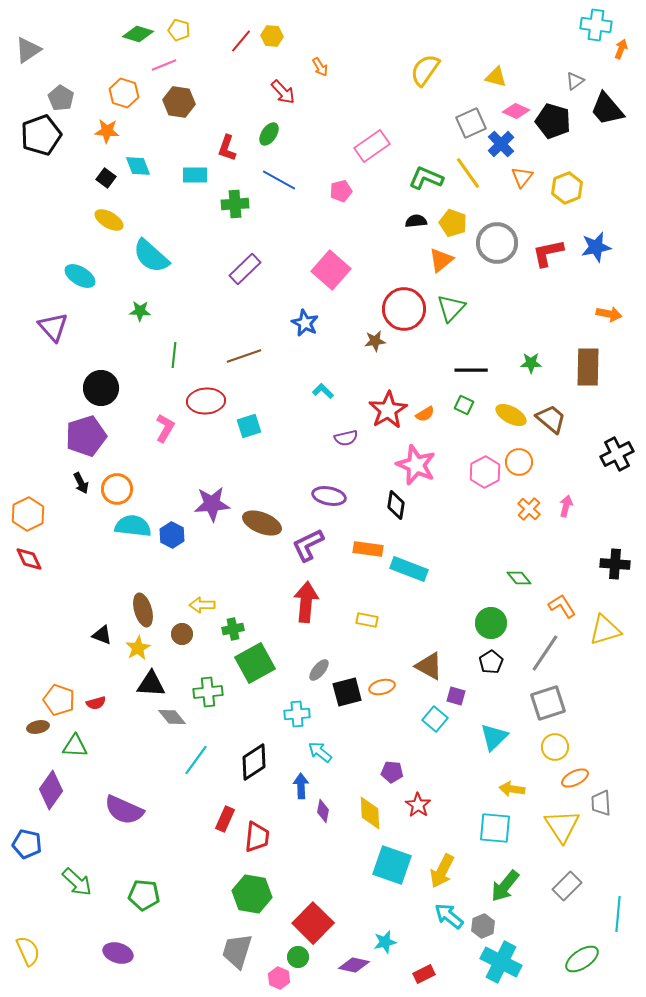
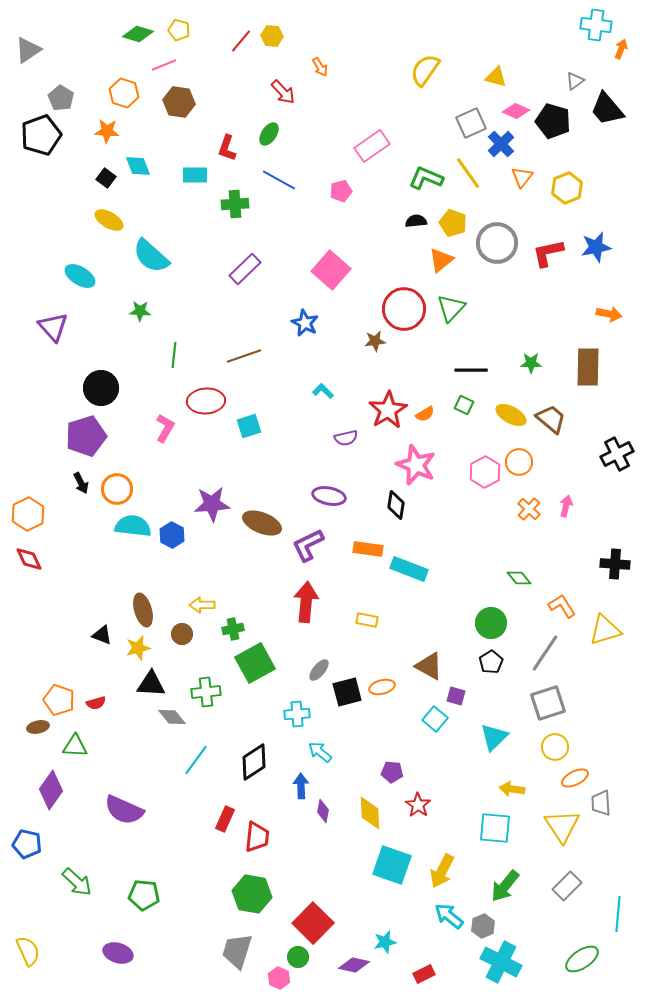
yellow star at (138, 648): rotated 15 degrees clockwise
green cross at (208, 692): moved 2 px left
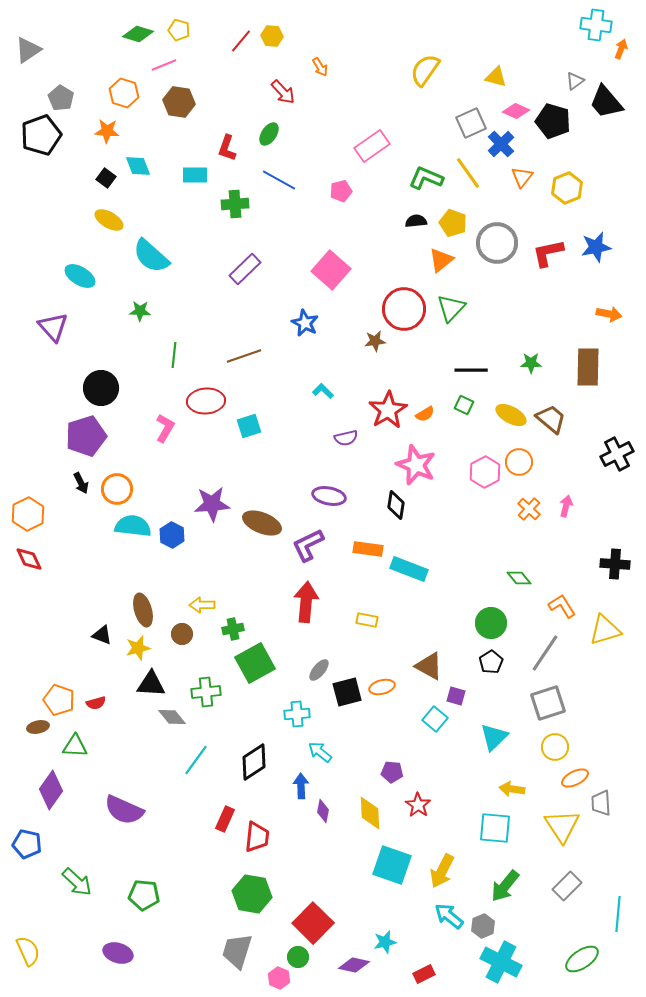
black trapezoid at (607, 109): moved 1 px left, 7 px up
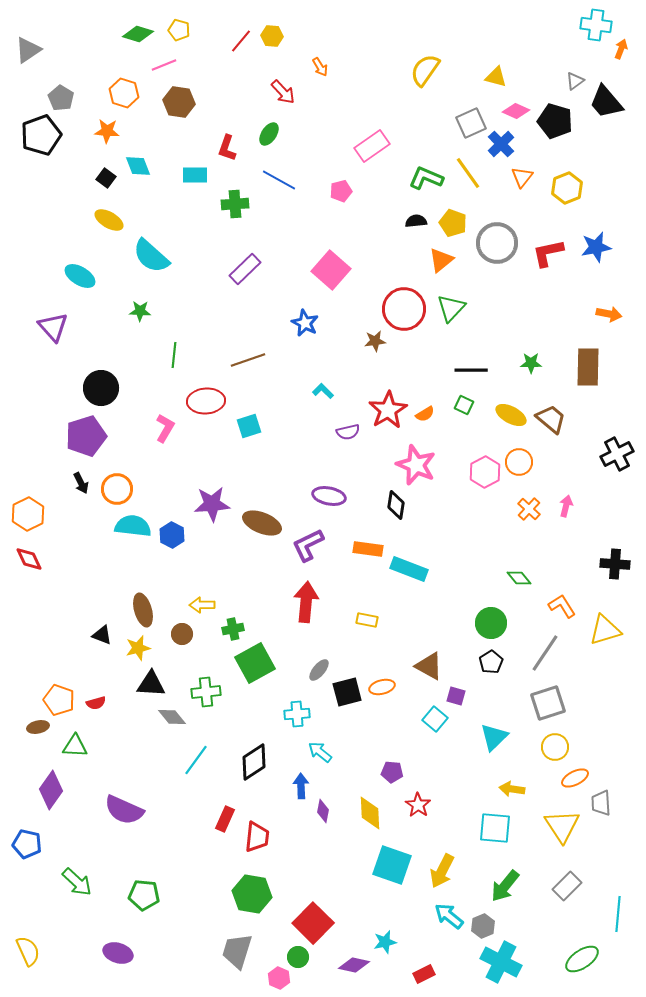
black pentagon at (553, 121): moved 2 px right
brown line at (244, 356): moved 4 px right, 4 px down
purple semicircle at (346, 438): moved 2 px right, 6 px up
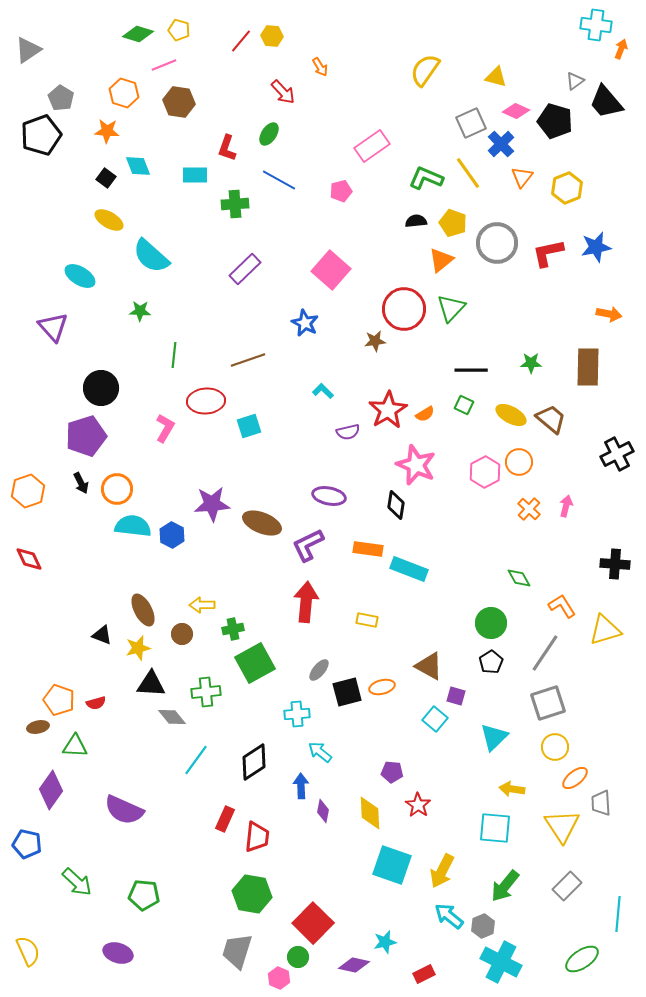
orange hexagon at (28, 514): moved 23 px up; rotated 8 degrees clockwise
green diamond at (519, 578): rotated 10 degrees clockwise
brown ellipse at (143, 610): rotated 12 degrees counterclockwise
orange ellipse at (575, 778): rotated 12 degrees counterclockwise
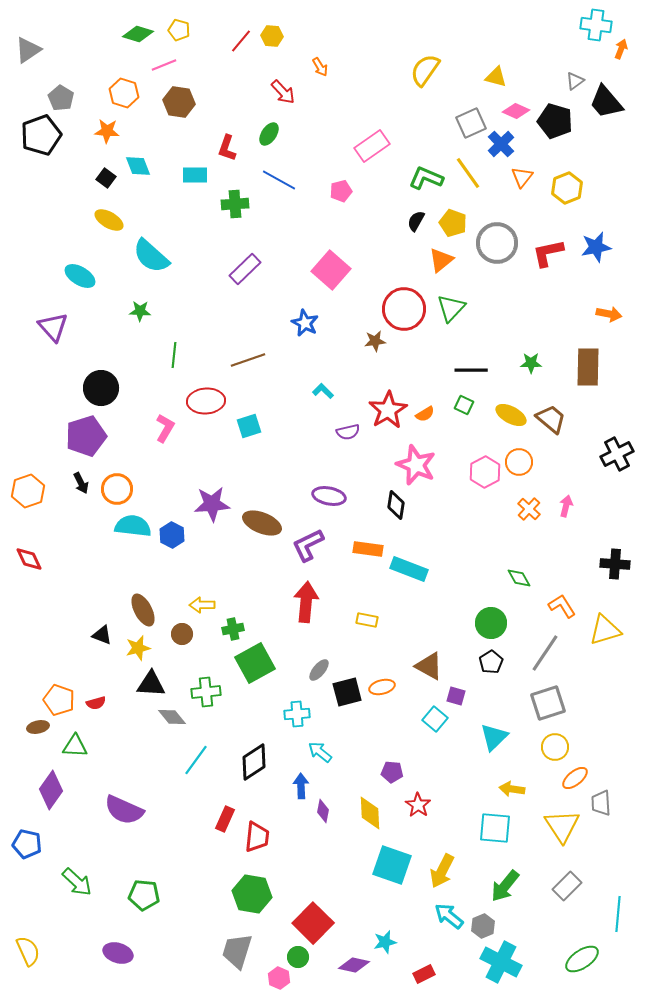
black semicircle at (416, 221): rotated 55 degrees counterclockwise
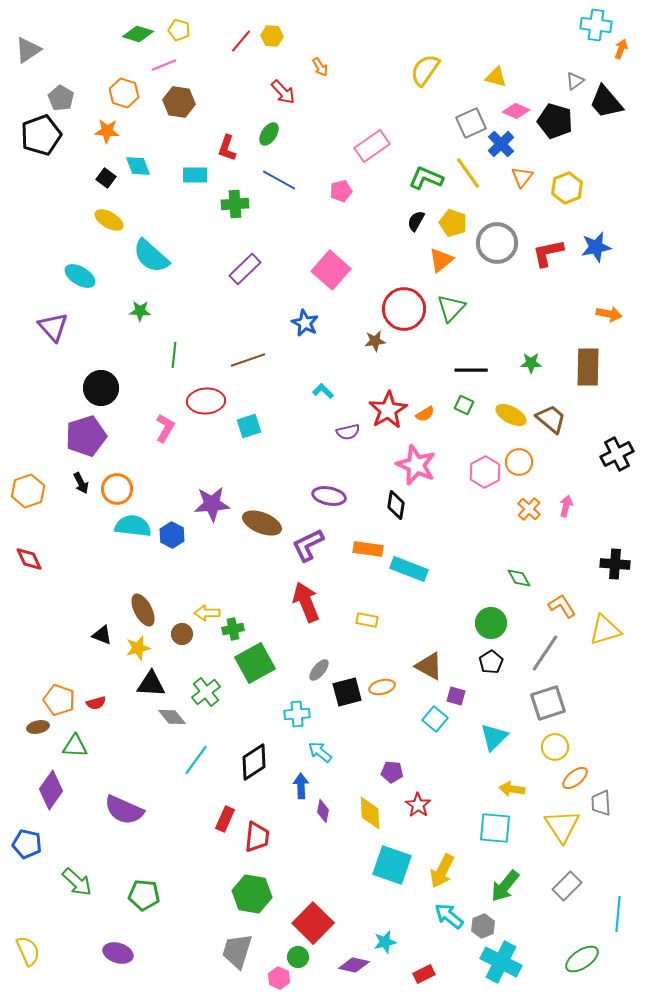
red arrow at (306, 602): rotated 27 degrees counterclockwise
yellow arrow at (202, 605): moved 5 px right, 8 px down
green cross at (206, 692): rotated 32 degrees counterclockwise
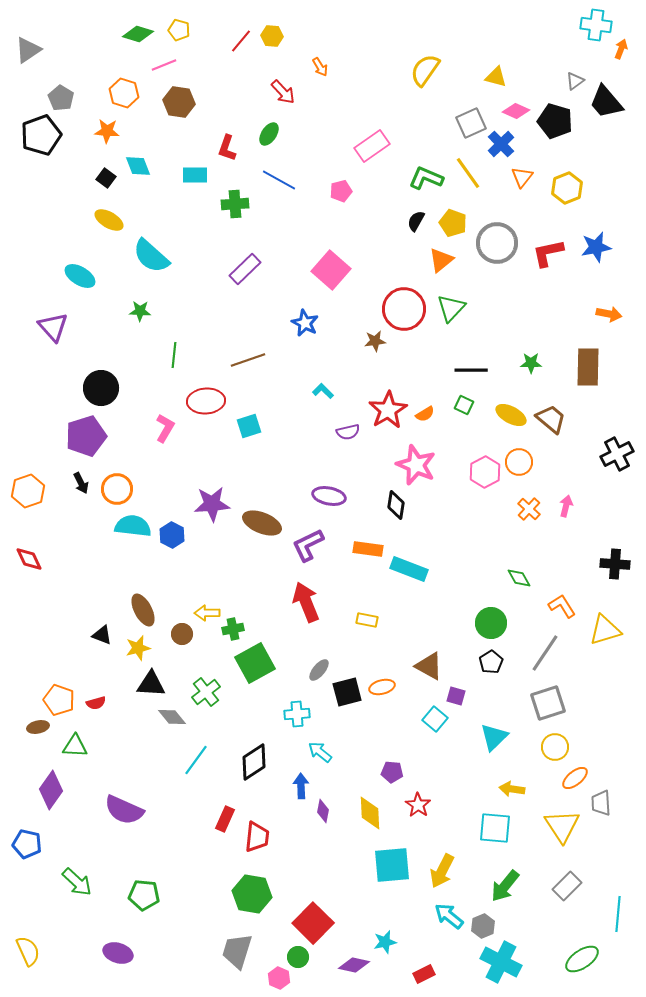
cyan square at (392, 865): rotated 24 degrees counterclockwise
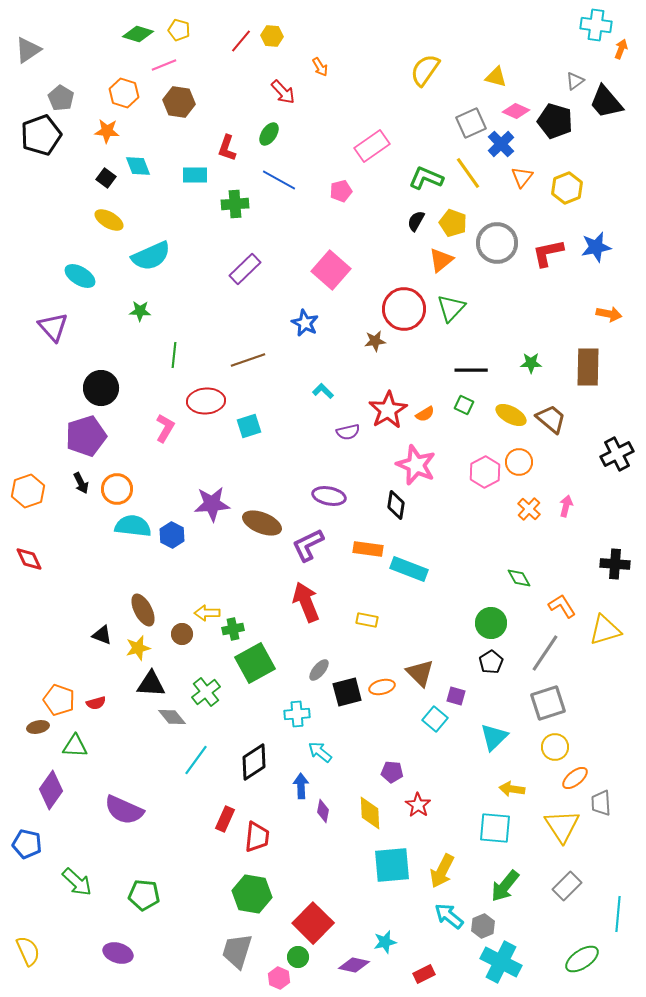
cyan semicircle at (151, 256): rotated 66 degrees counterclockwise
brown triangle at (429, 666): moved 9 px left, 7 px down; rotated 16 degrees clockwise
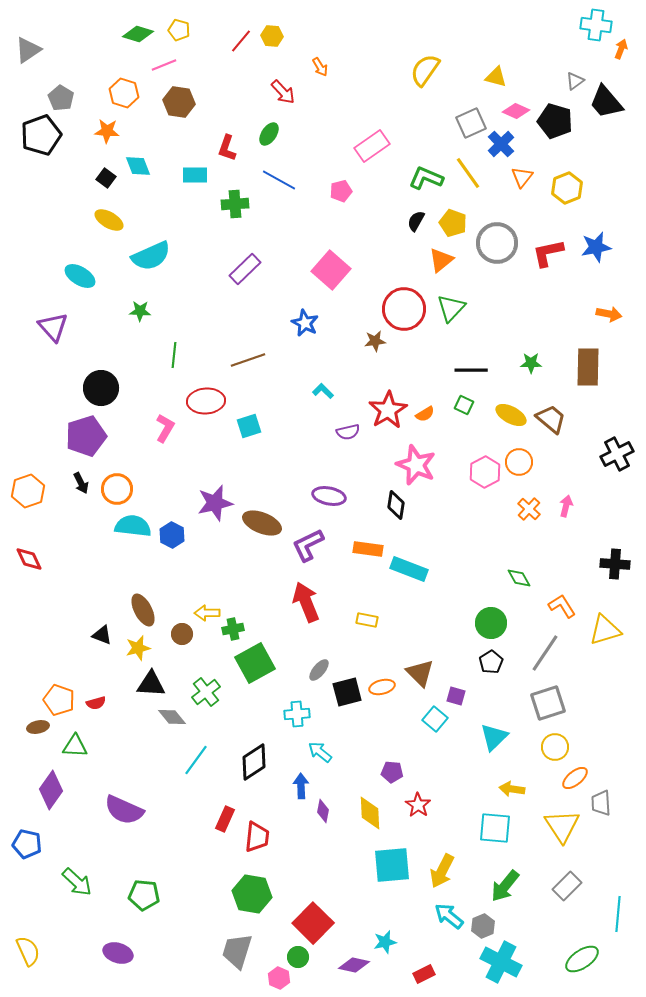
purple star at (212, 504): moved 3 px right, 1 px up; rotated 9 degrees counterclockwise
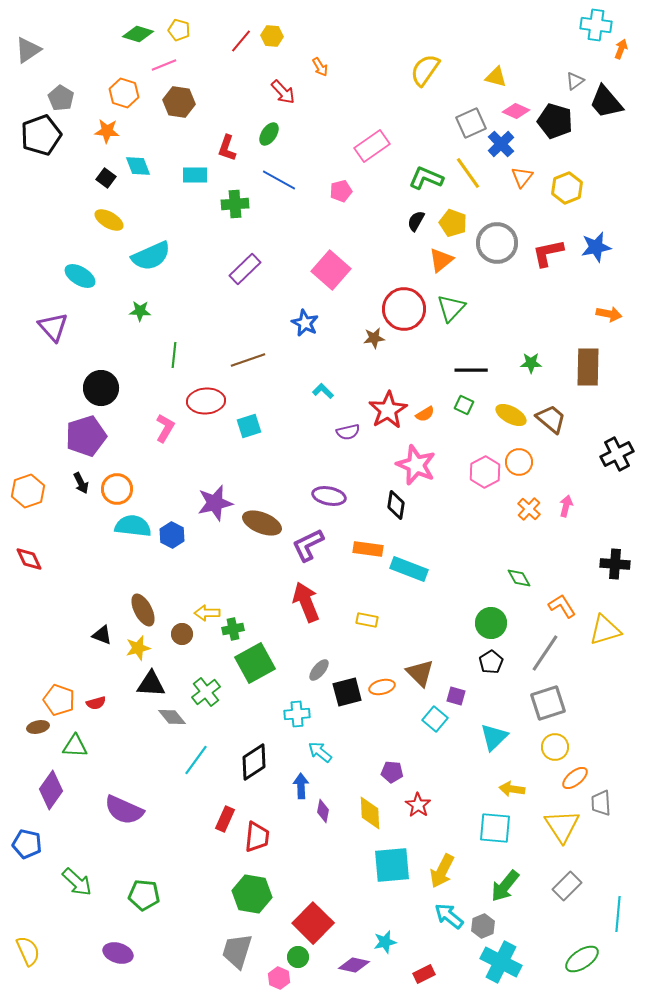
brown star at (375, 341): moved 1 px left, 3 px up
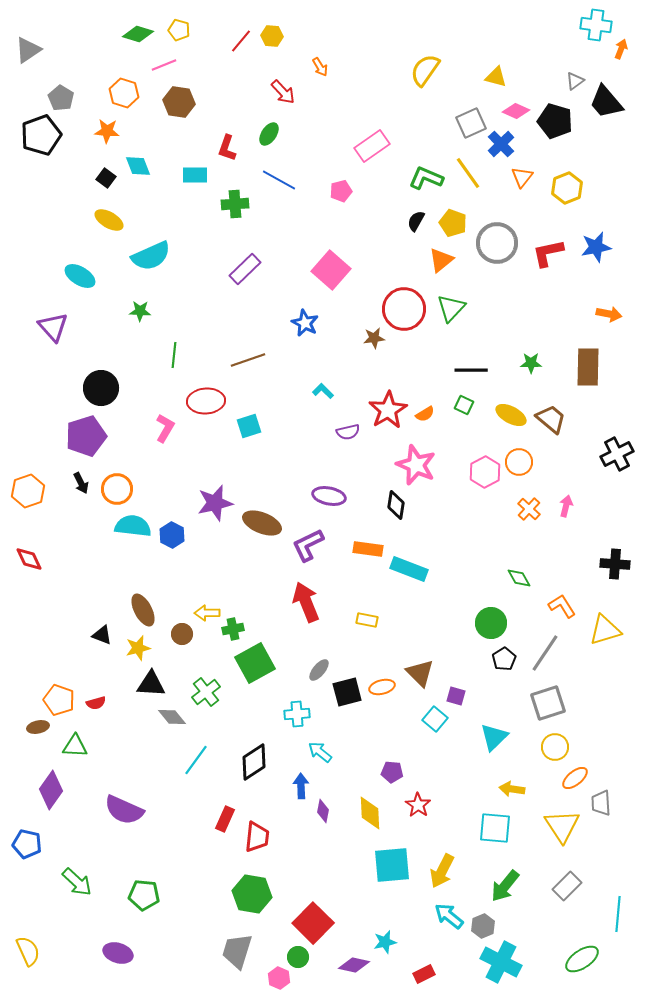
black pentagon at (491, 662): moved 13 px right, 3 px up
